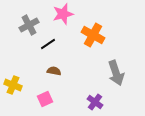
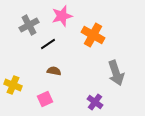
pink star: moved 1 px left, 2 px down
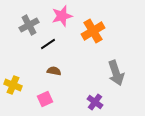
orange cross: moved 4 px up; rotated 30 degrees clockwise
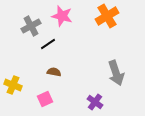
pink star: rotated 30 degrees clockwise
gray cross: moved 2 px right, 1 px down
orange cross: moved 14 px right, 15 px up
brown semicircle: moved 1 px down
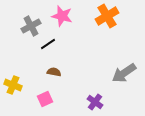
gray arrow: moved 8 px right; rotated 75 degrees clockwise
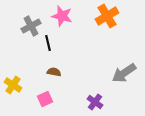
black line: moved 1 px up; rotated 70 degrees counterclockwise
yellow cross: rotated 12 degrees clockwise
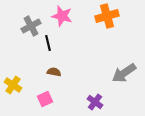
orange cross: rotated 15 degrees clockwise
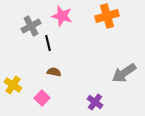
pink square: moved 3 px left, 1 px up; rotated 21 degrees counterclockwise
